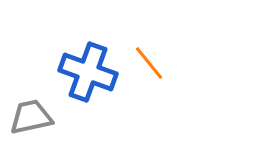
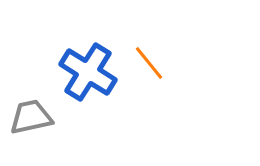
blue cross: rotated 12 degrees clockwise
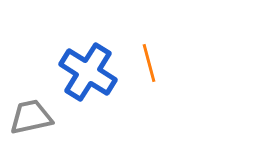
orange line: rotated 24 degrees clockwise
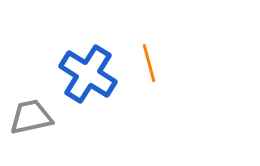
blue cross: moved 2 px down
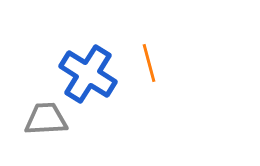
gray trapezoid: moved 15 px right, 2 px down; rotated 9 degrees clockwise
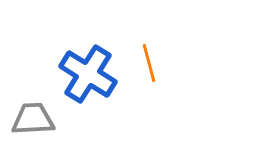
gray trapezoid: moved 13 px left
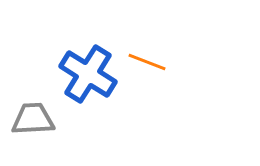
orange line: moved 2 px left, 1 px up; rotated 54 degrees counterclockwise
